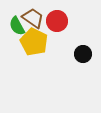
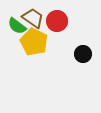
green semicircle: rotated 24 degrees counterclockwise
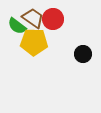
red circle: moved 4 px left, 2 px up
yellow pentagon: rotated 24 degrees counterclockwise
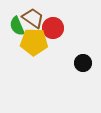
red circle: moved 9 px down
green semicircle: rotated 30 degrees clockwise
black circle: moved 9 px down
